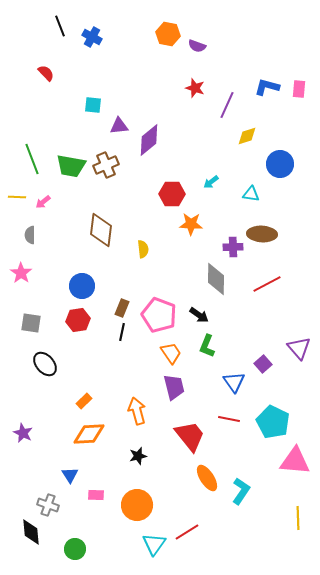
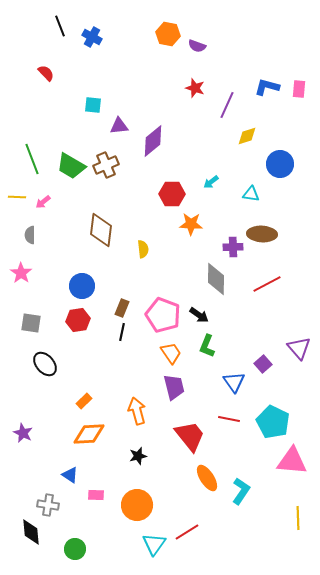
purple diamond at (149, 140): moved 4 px right, 1 px down
green trapezoid at (71, 166): rotated 20 degrees clockwise
pink pentagon at (159, 315): moved 4 px right
pink triangle at (295, 461): moved 3 px left
blue triangle at (70, 475): rotated 24 degrees counterclockwise
gray cross at (48, 505): rotated 10 degrees counterclockwise
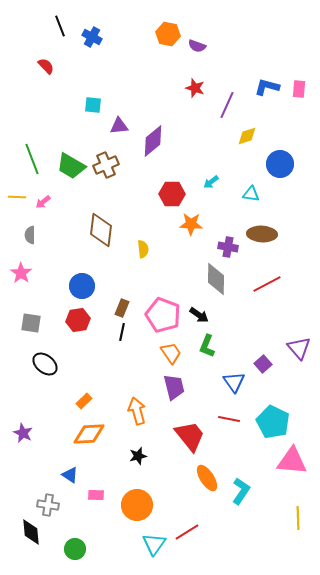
red semicircle at (46, 73): moved 7 px up
purple cross at (233, 247): moved 5 px left; rotated 12 degrees clockwise
black ellipse at (45, 364): rotated 10 degrees counterclockwise
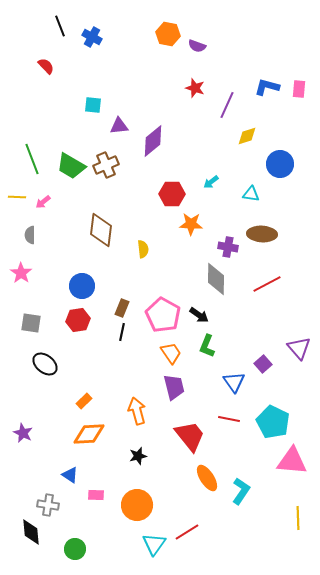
pink pentagon at (163, 315): rotated 8 degrees clockwise
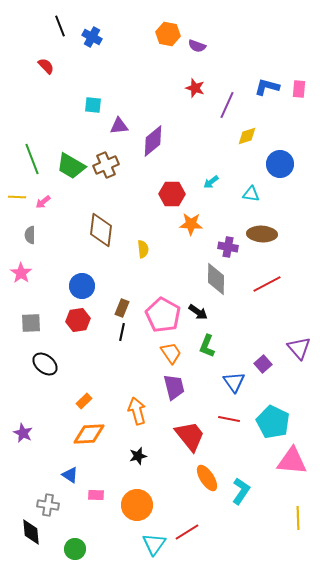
black arrow at (199, 315): moved 1 px left, 3 px up
gray square at (31, 323): rotated 10 degrees counterclockwise
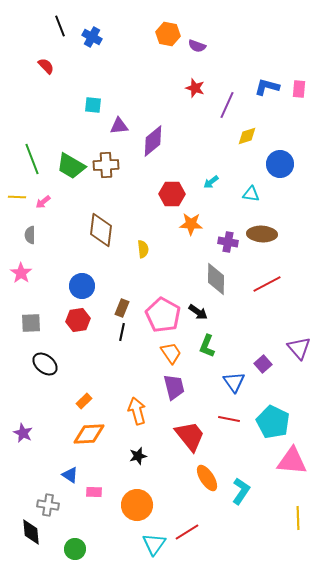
brown cross at (106, 165): rotated 20 degrees clockwise
purple cross at (228, 247): moved 5 px up
pink rectangle at (96, 495): moved 2 px left, 3 px up
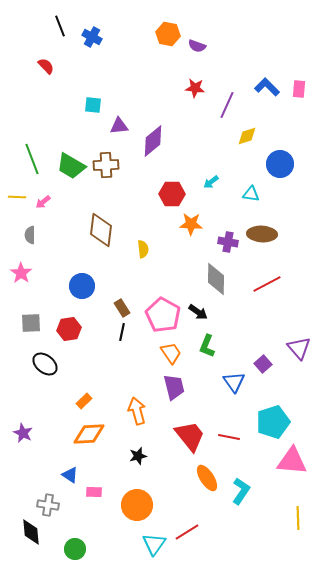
blue L-shape at (267, 87): rotated 30 degrees clockwise
red star at (195, 88): rotated 12 degrees counterclockwise
brown rectangle at (122, 308): rotated 54 degrees counterclockwise
red hexagon at (78, 320): moved 9 px left, 9 px down
red line at (229, 419): moved 18 px down
cyan pentagon at (273, 422): rotated 28 degrees clockwise
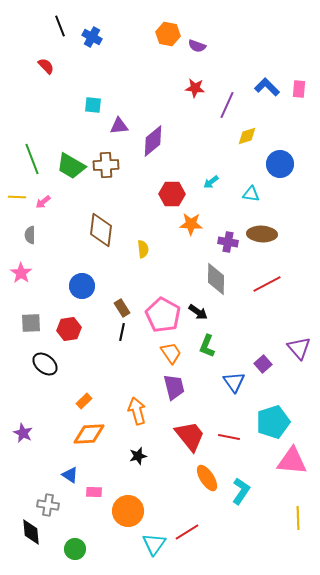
orange circle at (137, 505): moved 9 px left, 6 px down
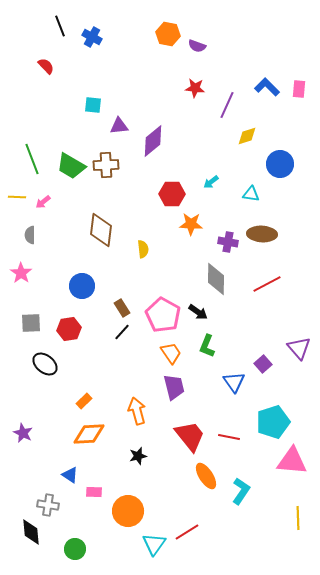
black line at (122, 332): rotated 30 degrees clockwise
orange ellipse at (207, 478): moved 1 px left, 2 px up
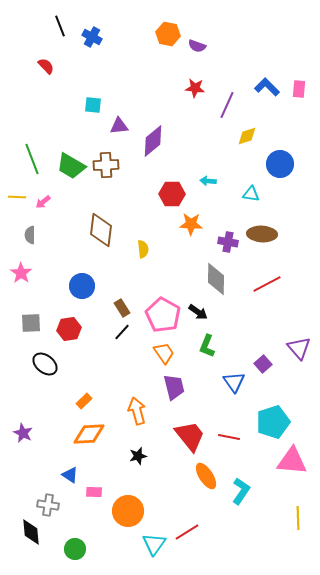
cyan arrow at (211, 182): moved 3 px left, 1 px up; rotated 42 degrees clockwise
orange trapezoid at (171, 353): moved 7 px left
